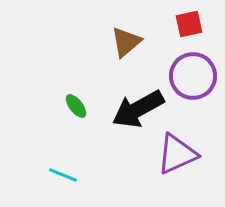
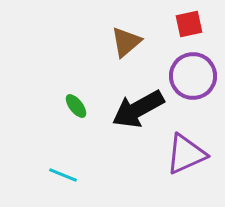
purple triangle: moved 9 px right
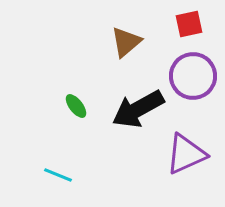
cyan line: moved 5 px left
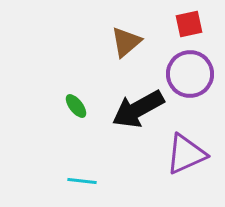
purple circle: moved 3 px left, 2 px up
cyan line: moved 24 px right, 6 px down; rotated 16 degrees counterclockwise
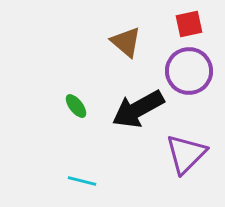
brown triangle: rotated 40 degrees counterclockwise
purple circle: moved 1 px left, 3 px up
purple triangle: rotated 21 degrees counterclockwise
cyan line: rotated 8 degrees clockwise
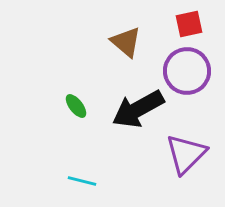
purple circle: moved 2 px left
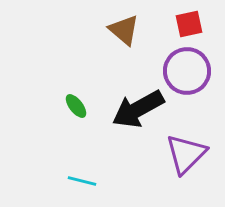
brown triangle: moved 2 px left, 12 px up
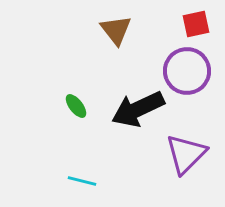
red square: moved 7 px right
brown triangle: moved 8 px left; rotated 12 degrees clockwise
black arrow: rotated 4 degrees clockwise
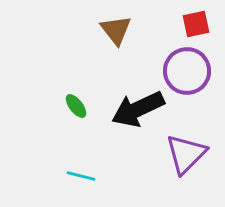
cyan line: moved 1 px left, 5 px up
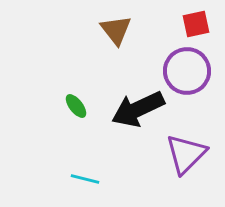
cyan line: moved 4 px right, 3 px down
